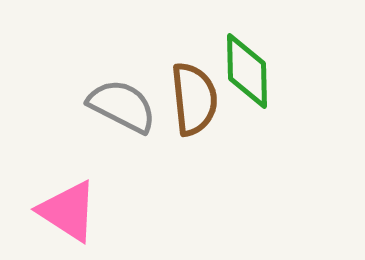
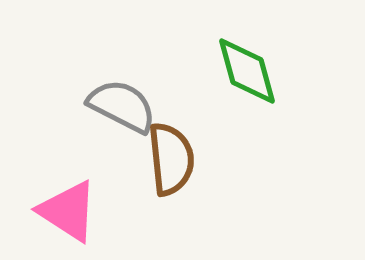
green diamond: rotated 14 degrees counterclockwise
brown semicircle: moved 23 px left, 60 px down
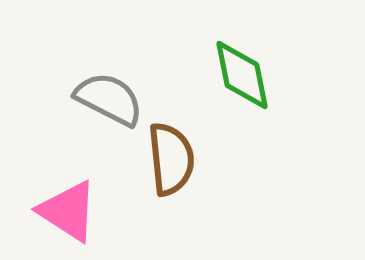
green diamond: moved 5 px left, 4 px down; rotated 4 degrees clockwise
gray semicircle: moved 13 px left, 7 px up
